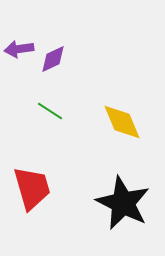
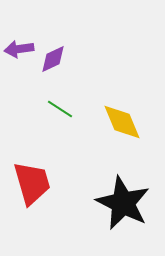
green line: moved 10 px right, 2 px up
red trapezoid: moved 5 px up
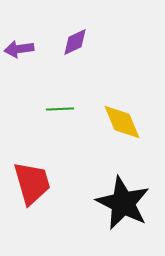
purple diamond: moved 22 px right, 17 px up
green line: rotated 36 degrees counterclockwise
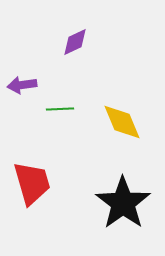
purple arrow: moved 3 px right, 36 px down
black star: rotated 10 degrees clockwise
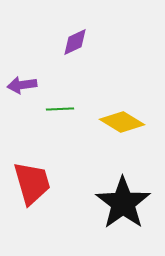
yellow diamond: rotated 36 degrees counterclockwise
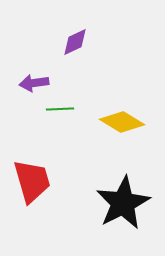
purple arrow: moved 12 px right, 2 px up
red trapezoid: moved 2 px up
black star: rotated 8 degrees clockwise
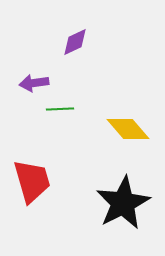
yellow diamond: moved 6 px right, 7 px down; rotated 18 degrees clockwise
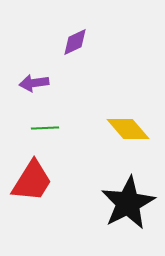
green line: moved 15 px left, 19 px down
red trapezoid: rotated 48 degrees clockwise
black star: moved 5 px right
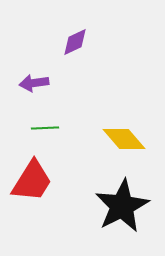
yellow diamond: moved 4 px left, 10 px down
black star: moved 6 px left, 3 px down
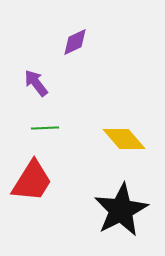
purple arrow: moved 2 px right; rotated 60 degrees clockwise
black star: moved 1 px left, 4 px down
